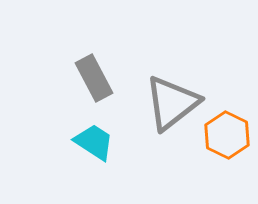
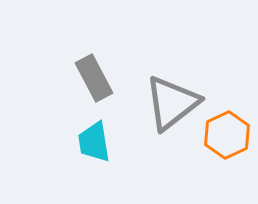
orange hexagon: rotated 9 degrees clockwise
cyan trapezoid: rotated 132 degrees counterclockwise
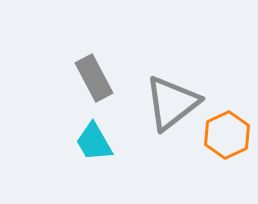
cyan trapezoid: rotated 21 degrees counterclockwise
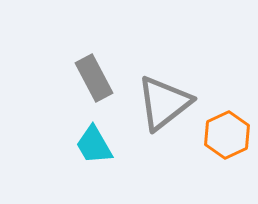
gray triangle: moved 8 px left
cyan trapezoid: moved 3 px down
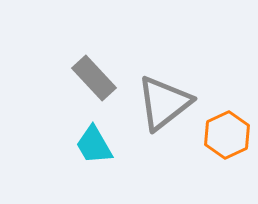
gray rectangle: rotated 15 degrees counterclockwise
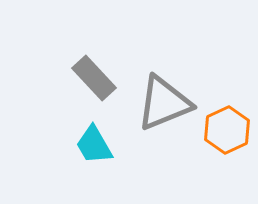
gray triangle: rotated 16 degrees clockwise
orange hexagon: moved 5 px up
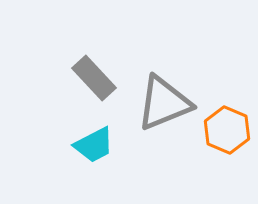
orange hexagon: rotated 12 degrees counterclockwise
cyan trapezoid: rotated 87 degrees counterclockwise
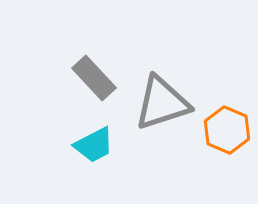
gray triangle: moved 2 px left; rotated 4 degrees clockwise
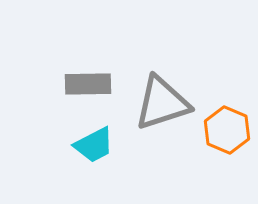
gray rectangle: moved 6 px left, 6 px down; rotated 48 degrees counterclockwise
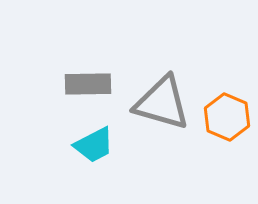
gray triangle: rotated 34 degrees clockwise
orange hexagon: moved 13 px up
